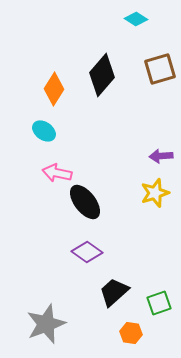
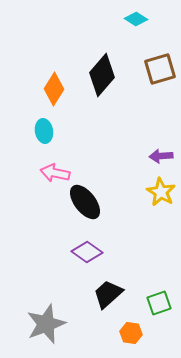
cyan ellipse: rotated 45 degrees clockwise
pink arrow: moved 2 px left
yellow star: moved 6 px right, 1 px up; rotated 24 degrees counterclockwise
black trapezoid: moved 6 px left, 2 px down
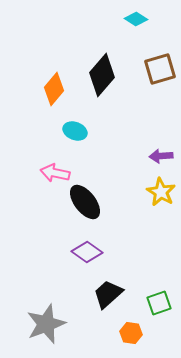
orange diamond: rotated 8 degrees clockwise
cyan ellipse: moved 31 px right; rotated 60 degrees counterclockwise
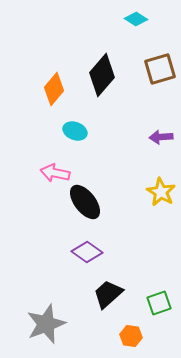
purple arrow: moved 19 px up
orange hexagon: moved 3 px down
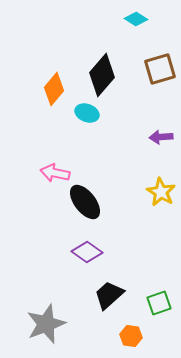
cyan ellipse: moved 12 px right, 18 px up
black trapezoid: moved 1 px right, 1 px down
